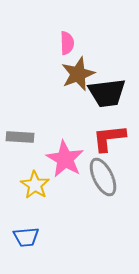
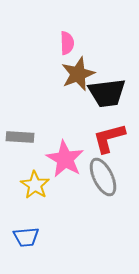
red L-shape: rotated 9 degrees counterclockwise
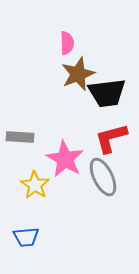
red L-shape: moved 2 px right
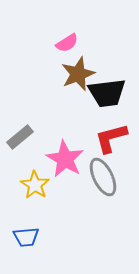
pink semicircle: rotated 60 degrees clockwise
gray rectangle: rotated 44 degrees counterclockwise
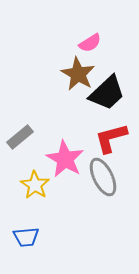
pink semicircle: moved 23 px right
brown star: rotated 20 degrees counterclockwise
black trapezoid: rotated 36 degrees counterclockwise
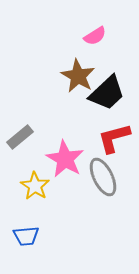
pink semicircle: moved 5 px right, 7 px up
brown star: moved 2 px down
red L-shape: moved 3 px right
yellow star: moved 1 px down
blue trapezoid: moved 1 px up
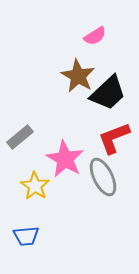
black trapezoid: moved 1 px right
red L-shape: rotated 6 degrees counterclockwise
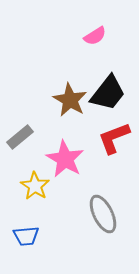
brown star: moved 8 px left, 24 px down
black trapezoid: rotated 9 degrees counterclockwise
gray ellipse: moved 37 px down
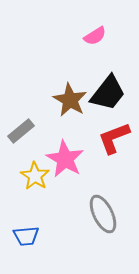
gray rectangle: moved 1 px right, 6 px up
yellow star: moved 10 px up
